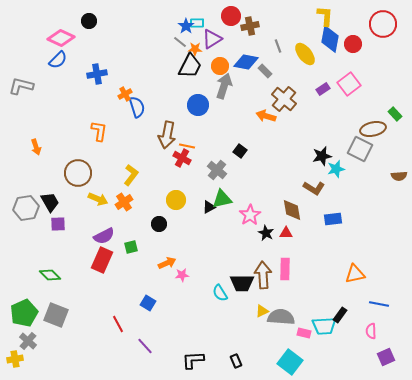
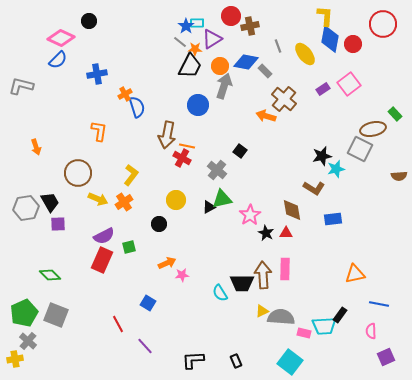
green square at (131, 247): moved 2 px left
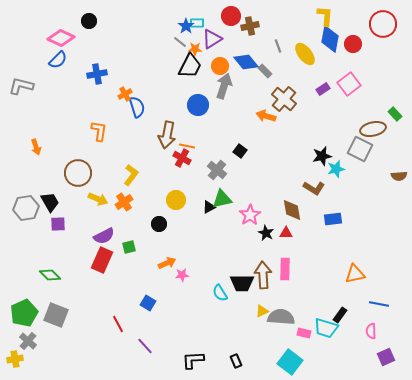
blue diamond at (246, 62): rotated 40 degrees clockwise
cyan trapezoid at (324, 326): moved 2 px right, 2 px down; rotated 20 degrees clockwise
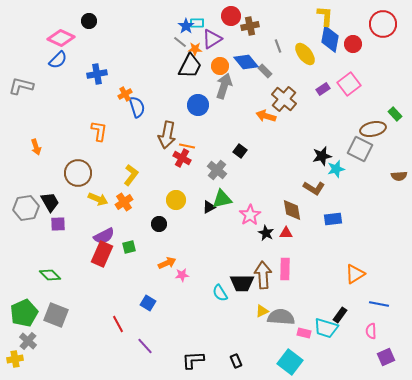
red rectangle at (102, 260): moved 6 px up
orange triangle at (355, 274): rotated 20 degrees counterclockwise
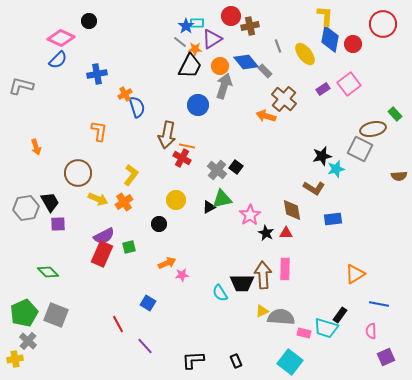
black square at (240, 151): moved 4 px left, 16 px down
green diamond at (50, 275): moved 2 px left, 3 px up
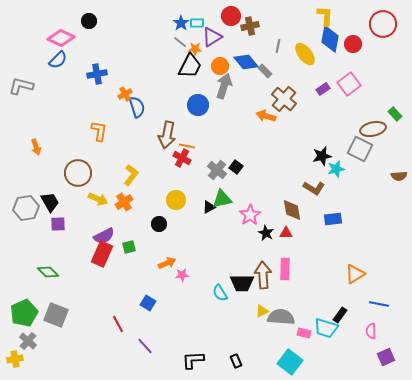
blue star at (186, 26): moved 5 px left, 3 px up
purple triangle at (212, 39): moved 2 px up
gray line at (278, 46): rotated 32 degrees clockwise
